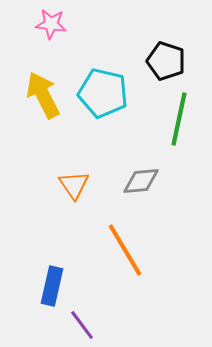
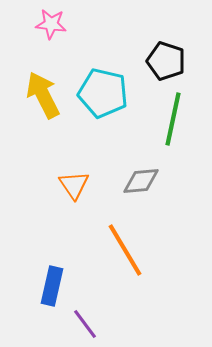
green line: moved 6 px left
purple line: moved 3 px right, 1 px up
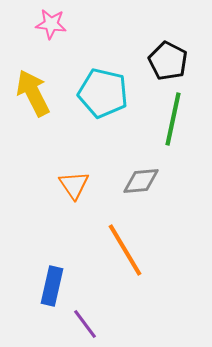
black pentagon: moved 2 px right; rotated 9 degrees clockwise
yellow arrow: moved 10 px left, 2 px up
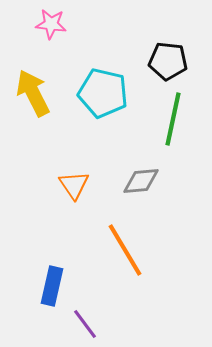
black pentagon: rotated 21 degrees counterclockwise
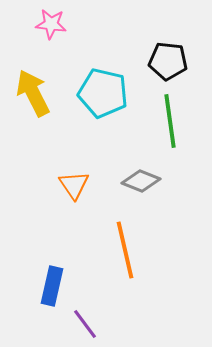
green line: moved 3 px left, 2 px down; rotated 20 degrees counterclockwise
gray diamond: rotated 27 degrees clockwise
orange line: rotated 18 degrees clockwise
